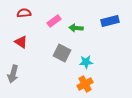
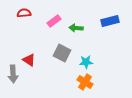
red triangle: moved 8 px right, 18 px down
gray arrow: rotated 18 degrees counterclockwise
orange cross: moved 2 px up; rotated 28 degrees counterclockwise
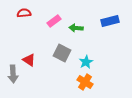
cyan star: rotated 24 degrees counterclockwise
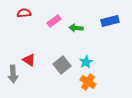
gray square: moved 12 px down; rotated 24 degrees clockwise
orange cross: moved 3 px right
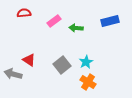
gray arrow: rotated 108 degrees clockwise
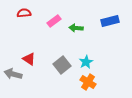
red triangle: moved 1 px up
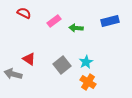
red semicircle: rotated 32 degrees clockwise
